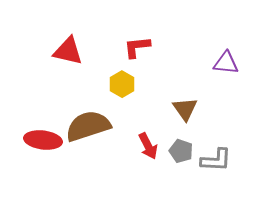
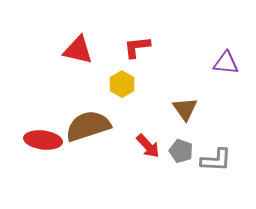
red triangle: moved 10 px right, 1 px up
red arrow: rotated 16 degrees counterclockwise
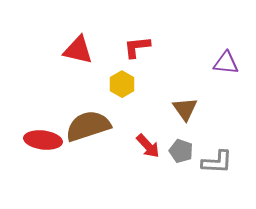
gray L-shape: moved 1 px right, 2 px down
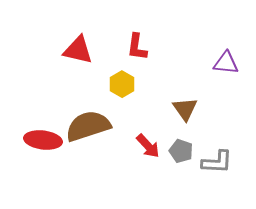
red L-shape: rotated 76 degrees counterclockwise
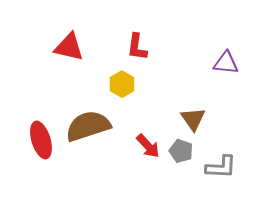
red triangle: moved 9 px left, 3 px up
brown triangle: moved 8 px right, 10 px down
red ellipse: moved 2 px left; rotated 66 degrees clockwise
gray L-shape: moved 4 px right, 5 px down
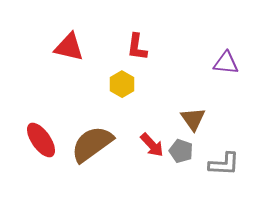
brown semicircle: moved 4 px right, 18 px down; rotated 18 degrees counterclockwise
red ellipse: rotated 18 degrees counterclockwise
red arrow: moved 4 px right, 1 px up
gray L-shape: moved 3 px right, 3 px up
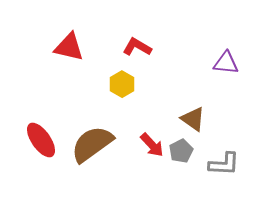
red L-shape: rotated 112 degrees clockwise
brown triangle: rotated 20 degrees counterclockwise
gray pentagon: rotated 25 degrees clockwise
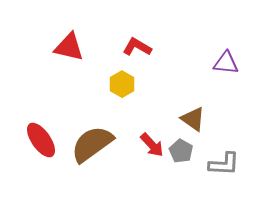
gray pentagon: rotated 15 degrees counterclockwise
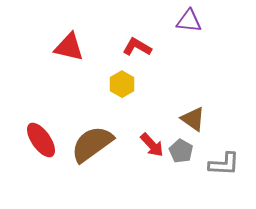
purple triangle: moved 37 px left, 42 px up
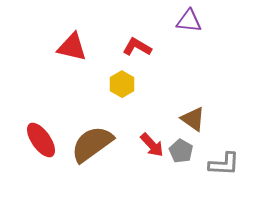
red triangle: moved 3 px right
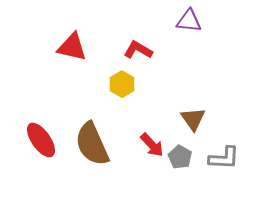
red L-shape: moved 1 px right, 3 px down
brown triangle: rotated 20 degrees clockwise
brown semicircle: rotated 78 degrees counterclockwise
gray pentagon: moved 1 px left, 6 px down
gray L-shape: moved 6 px up
